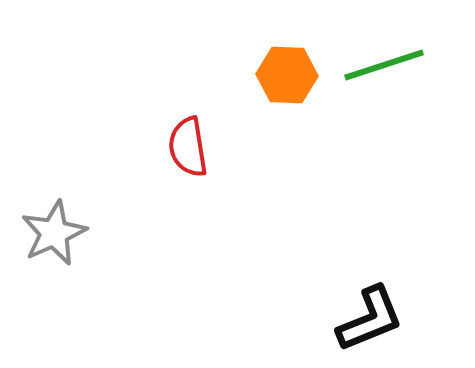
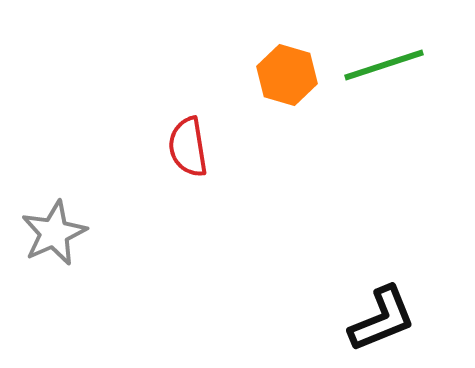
orange hexagon: rotated 14 degrees clockwise
black L-shape: moved 12 px right
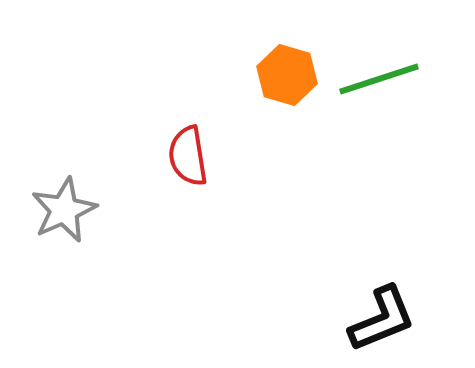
green line: moved 5 px left, 14 px down
red semicircle: moved 9 px down
gray star: moved 10 px right, 23 px up
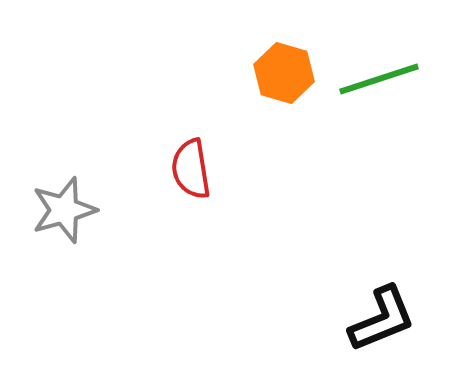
orange hexagon: moved 3 px left, 2 px up
red semicircle: moved 3 px right, 13 px down
gray star: rotated 8 degrees clockwise
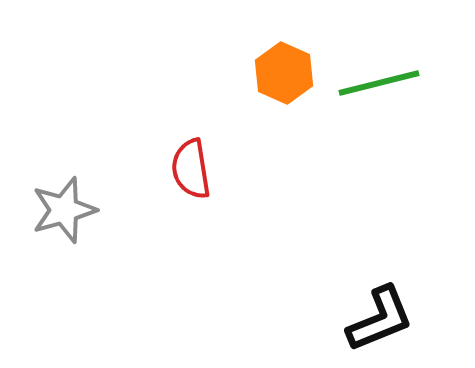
orange hexagon: rotated 8 degrees clockwise
green line: moved 4 px down; rotated 4 degrees clockwise
black L-shape: moved 2 px left
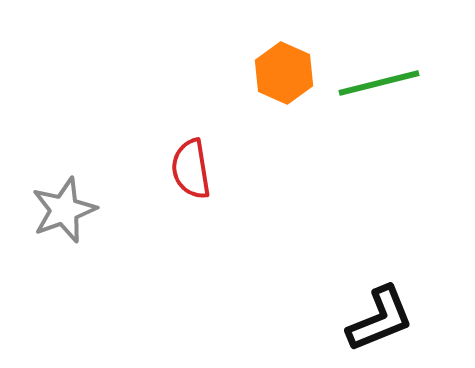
gray star: rotated 4 degrees counterclockwise
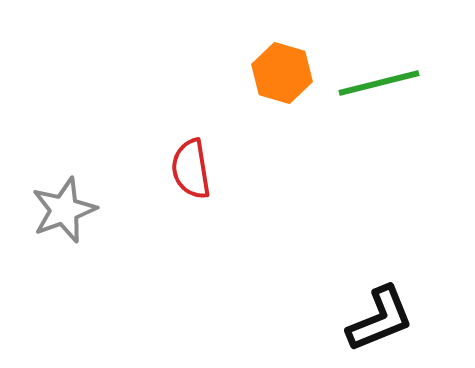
orange hexagon: moved 2 px left; rotated 8 degrees counterclockwise
